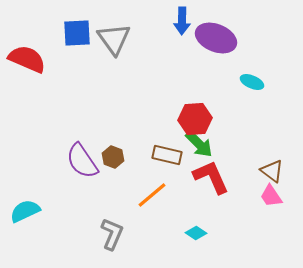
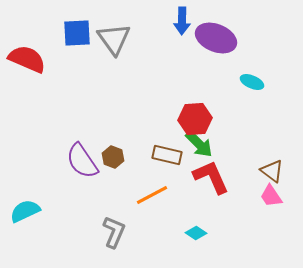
orange line: rotated 12 degrees clockwise
gray L-shape: moved 2 px right, 2 px up
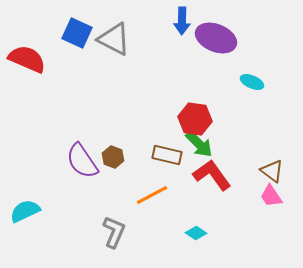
blue square: rotated 28 degrees clockwise
gray triangle: rotated 27 degrees counterclockwise
red hexagon: rotated 12 degrees clockwise
red L-shape: moved 1 px right, 2 px up; rotated 12 degrees counterclockwise
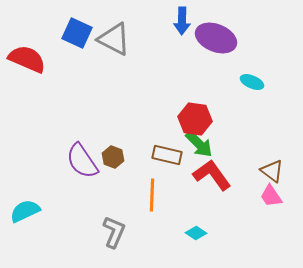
orange line: rotated 60 degrees counterclockwise
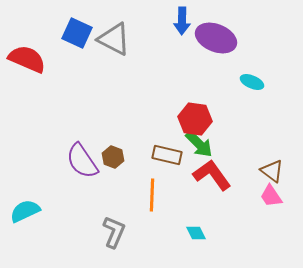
cyan diamond: rotated 30 degrees clockwise
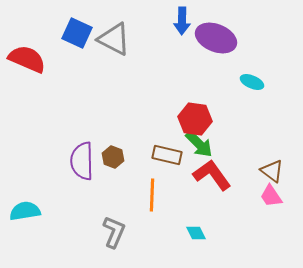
purple semicircle: rotated 33 degrees clockwise
cyan semicircle: rotated 16 degrees clockwise
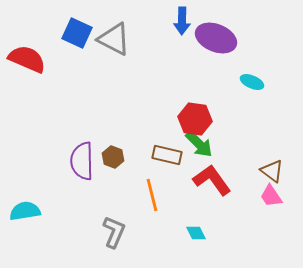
red L-shape: moved 5 px down
orange line: rotated 16 degrees counterclockwise
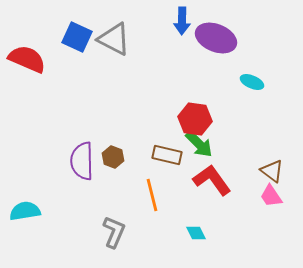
blue square: moved 4 px down
